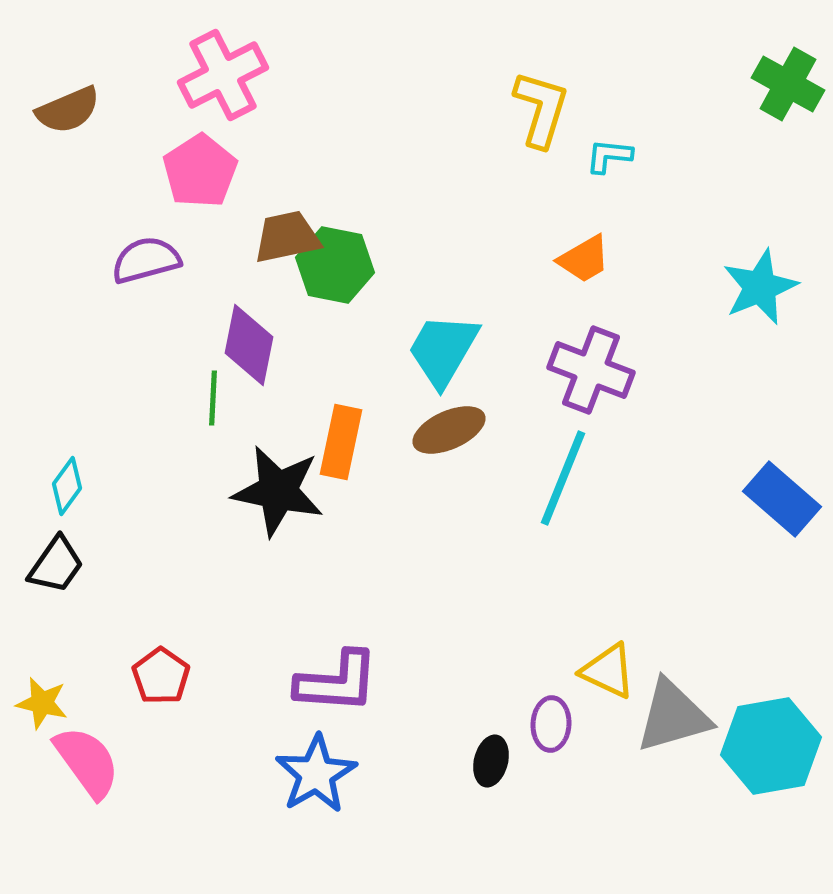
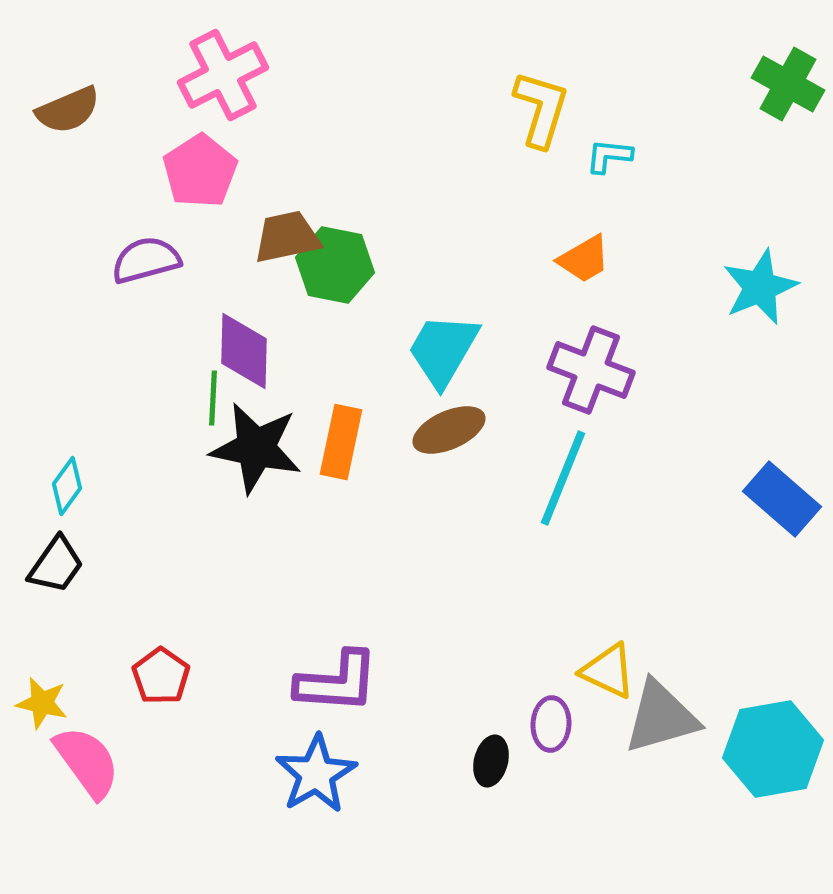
purple diamond: moved 5 px left, 6 px down; rotated 10 degrees counterclockwise
black star: moved 22 px left, 43 px up
gray triangle: moved 12 px left, 1 px down
cyan hexagon: moved 2 px right, 3 px down
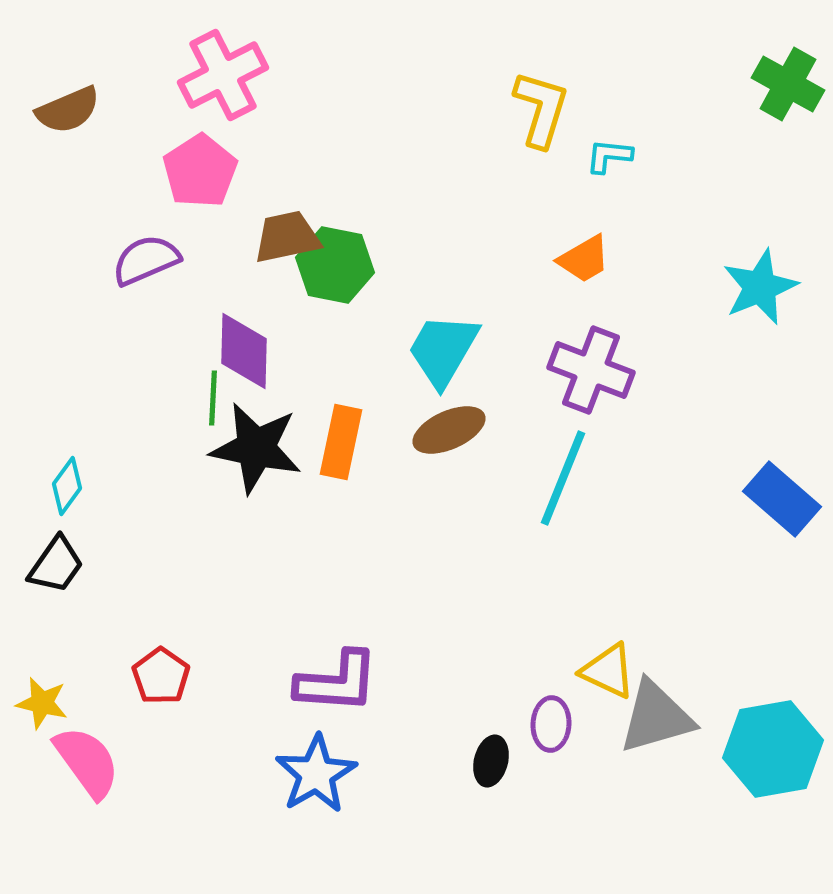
purple semicircle: rotated 8 degrees counterclockwise
gray triangle: moved 5 px left
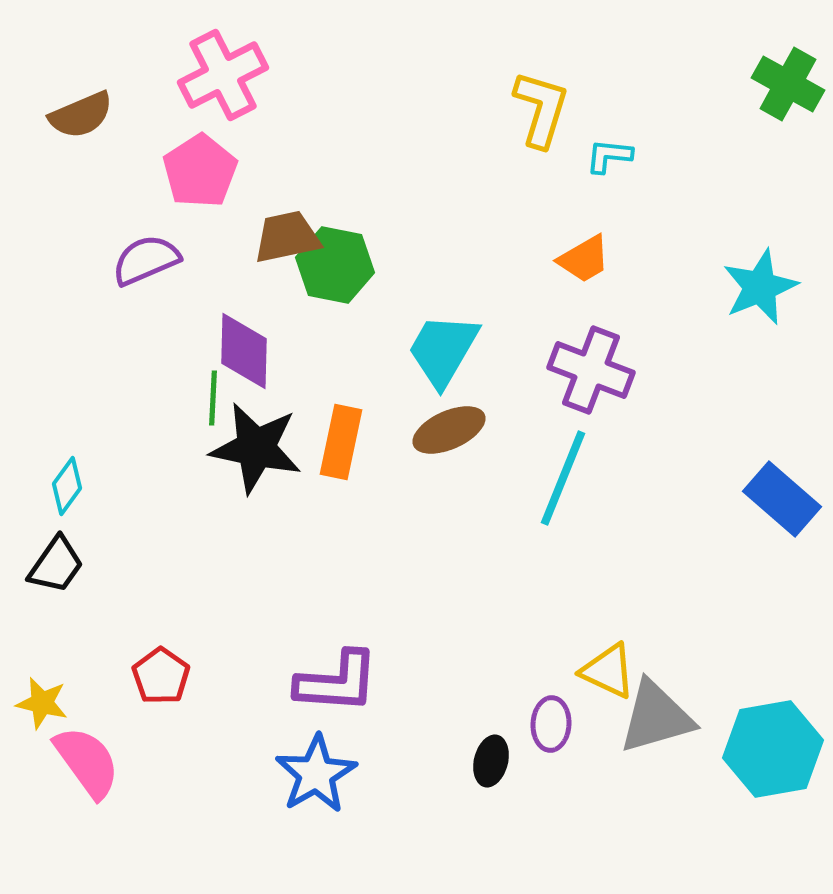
brown semicircle: moved 13 px right, 5 px down
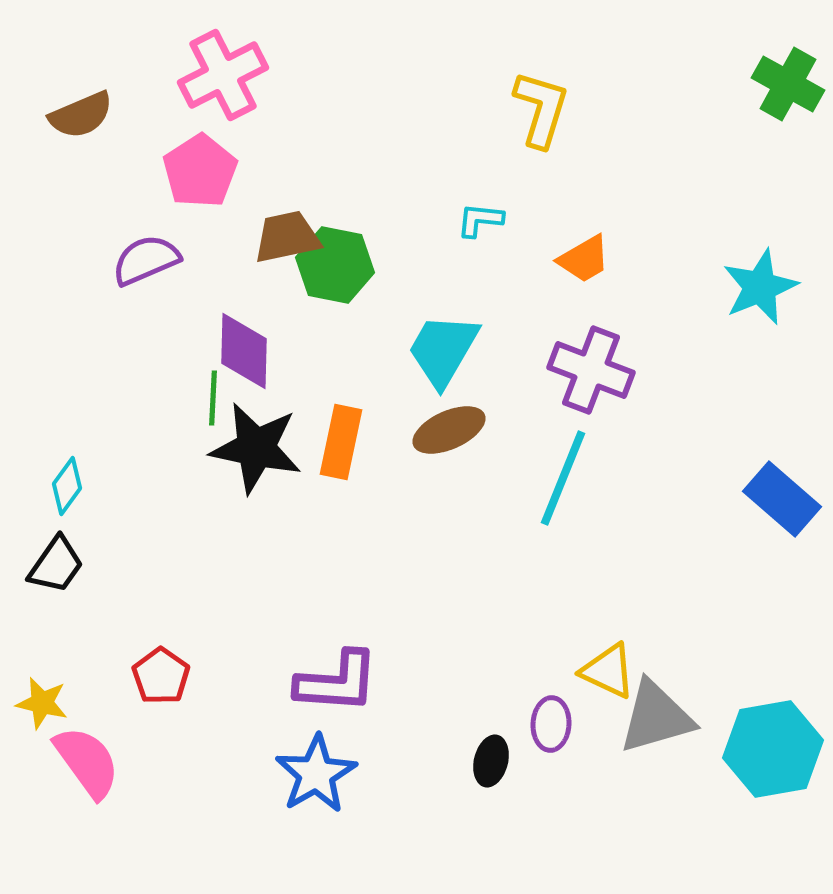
cyan L-shape: moved 129 px left, 64 px down
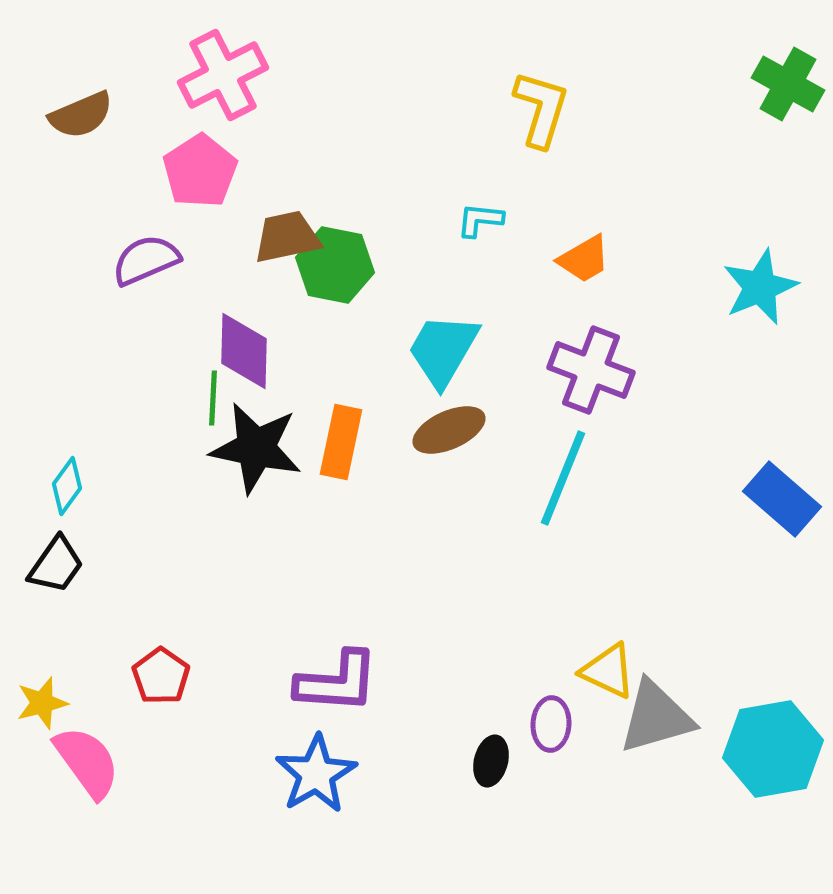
yellow star: rotated 28 degrees counterclockwise
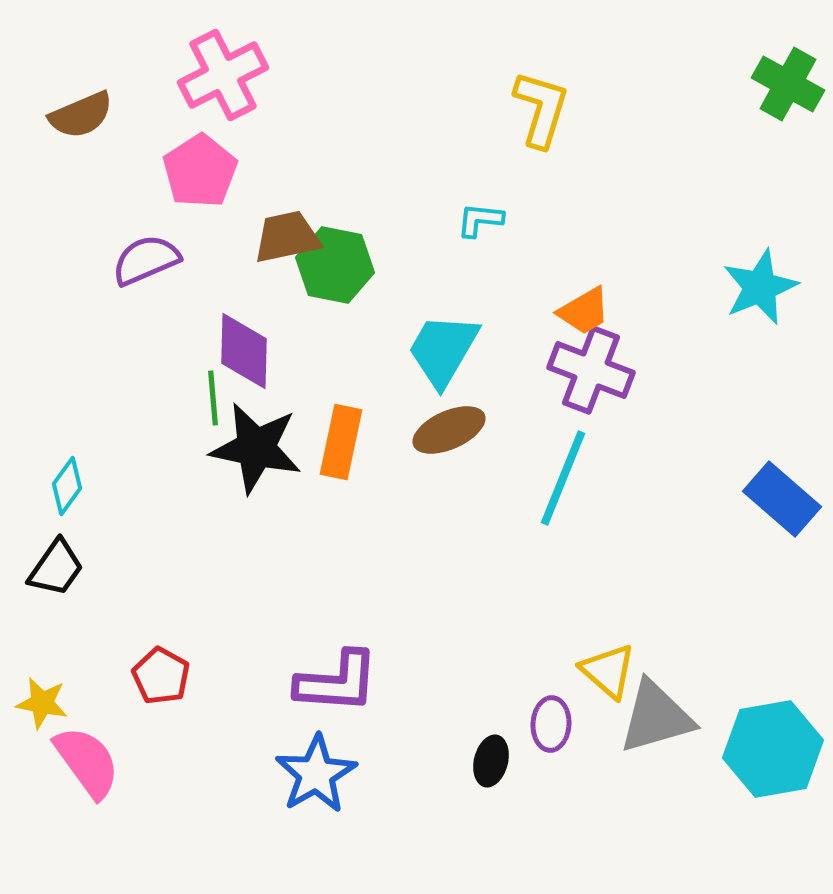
orange trapezoid: moved 52 px down
green line: rotated 8 degrees counterclockwise
black trapezoid: moved 3 px down
yellow triangle: rotated 16 degrees clockwise
red pentagon: rotated 6 degrees counterclockwise
yellow star: rotated 26 degrees clockwise
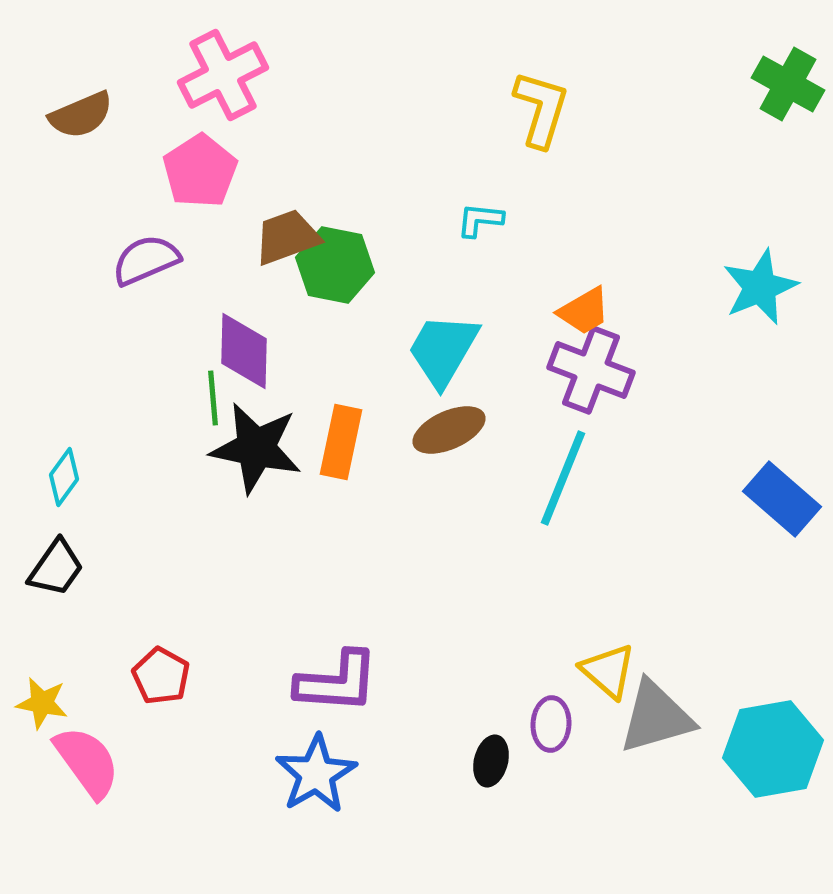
brown trapezoid: rotated 8 degrees counterclockwise
cyan diamond: moved 3 px left, 9 px up
